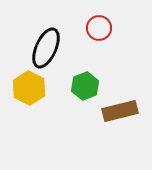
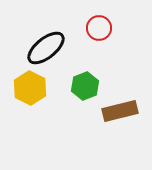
black ellipse: rotated 27 degrees clockwise
yellow hexagon: moved 1 px right
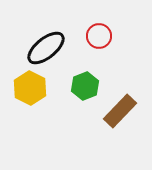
red circle: moved 8 px down
brown rectangle: rotated 32 degrees counterclockwise
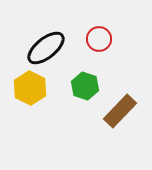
red circle: moved 3 px down
green hexagon: rotated 20 degrees counterclockwise
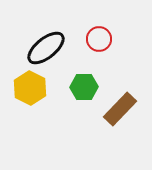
green hexagon: moved 1 px left, 1 px down; rotated 20 degrees counterclockwise
brown rectangle: moved 2 px up
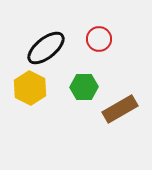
brown rectangle: rotated 16 degrees clockwise
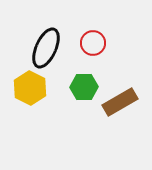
red circle: moved 6 px left, 4 px down
black ellipse: rotated 27 degrees counterclockwise
brown rectangle: moved 7 px up
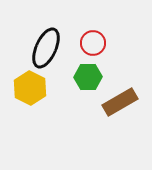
green hexagon: moved 4 px right, 10 px up
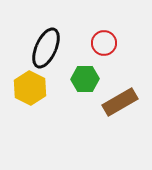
red circle: moved 11 px right
green hexagon: moved 3 px left, 2 px down
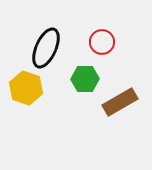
red circle: moved 2 px left, 1 px up
yellow hexagon: moved 4 px left; rotated 8 degrees counterclockwise
